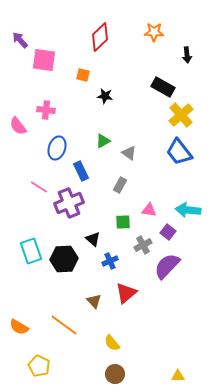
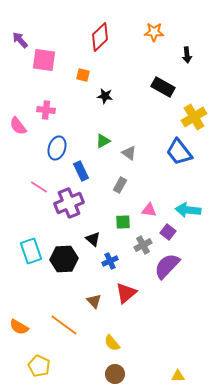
yellow cross: moved 13 px right, 2 px down; rotated 10 degrees clockwise
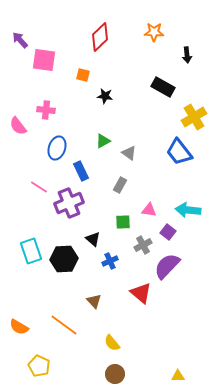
red triangle: moved 15 px right; rotated 40 degrees counterclockwise
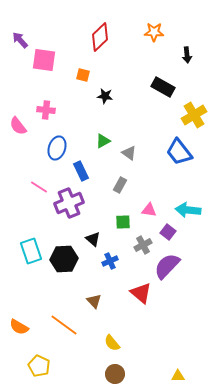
yellow cross: moved 2 px up
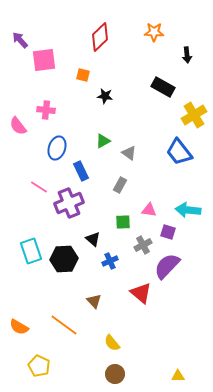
pink square: rotated 15 degrees counterclockwise
purple square: rotated 21 degrees counterclockwise
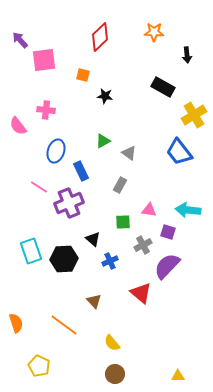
blue ellipse: moved 1 px left, 3 px down
orange semicircle: moved 3 px left, 4 px up; rotated 138 degrees counterclockwise
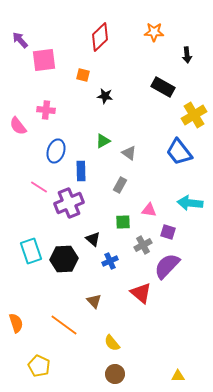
blue rectangle: rotated 24 degrees clockwise
cyan arrow: moved 2 px right, 7 px up
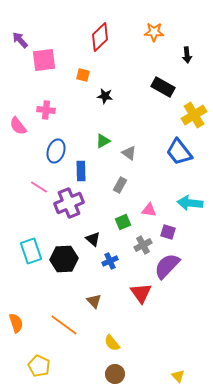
green square: rotated 21 degrees counterclockwise
red triangle: rotated 15 degrees clockwise
yellow triangle: rotated 48 degrees clockwise
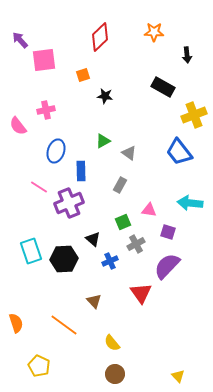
orange square: rotated 32 degrees counterclockwise
pink cross: rotated 18 degrees counterclockwise
yellow cross: rotated 10 degrees clockwise
gray cross: moved 7 px left, 1 px up
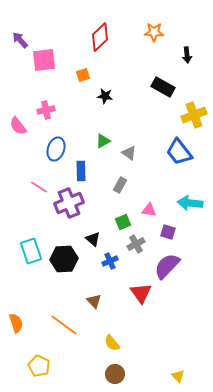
blue ellipse: moved 2 px up
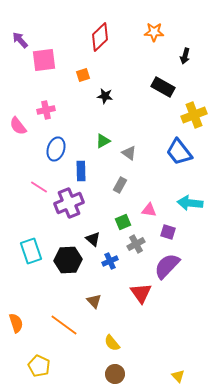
black arrow: moved 2 px left, 1 px down; rotated 21 degrees clockwise
black hexagon: moved 4 px right, 1 px down
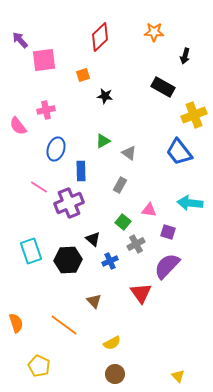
green square: rotated 28 degrees counterclockwise
yellow semicircle: rotated 78 degrees counterclockwise
